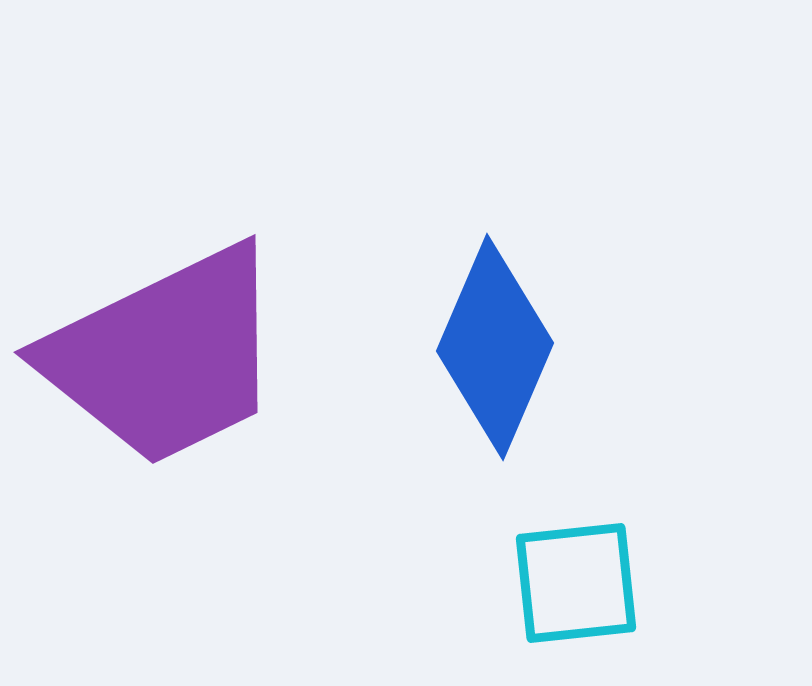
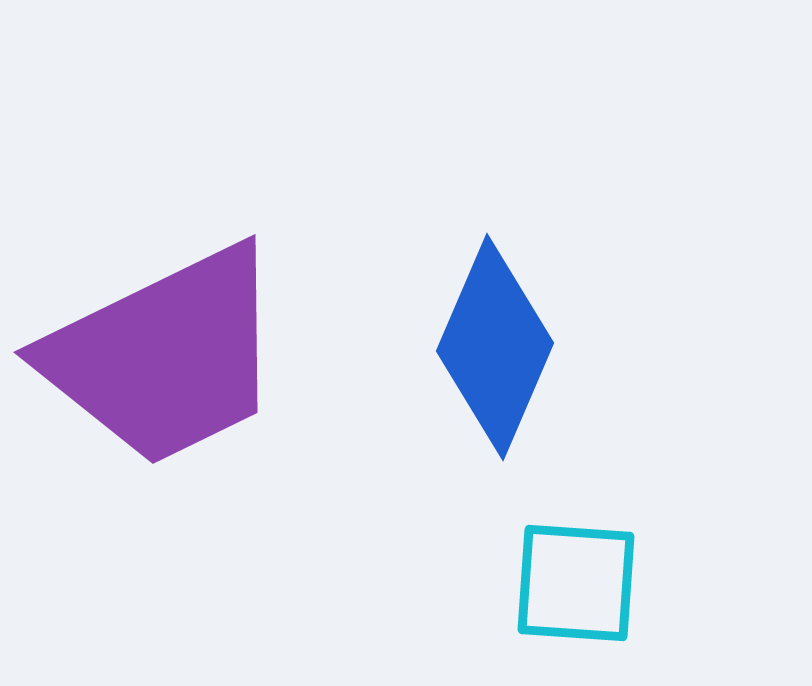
cyan square: rotated 10 degrees clockwise
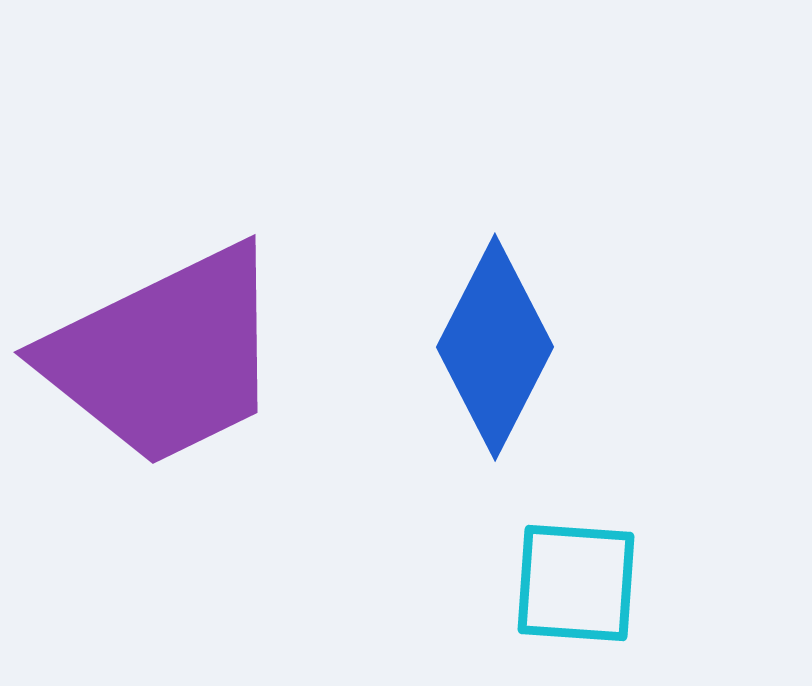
blue diamond: rotated 4 degrees clockwise
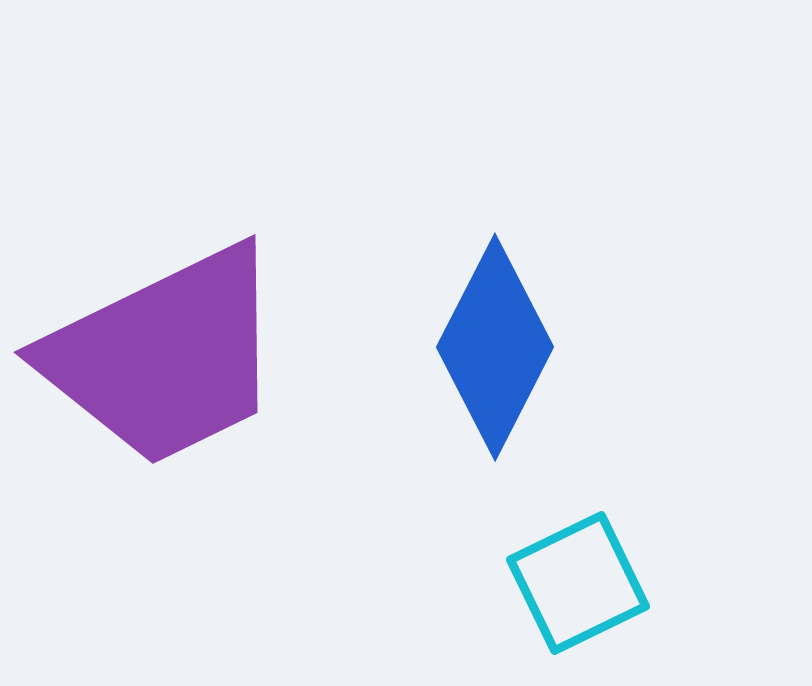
cyan square: moved 2 px right; rotated 30 degrees counterclockwise
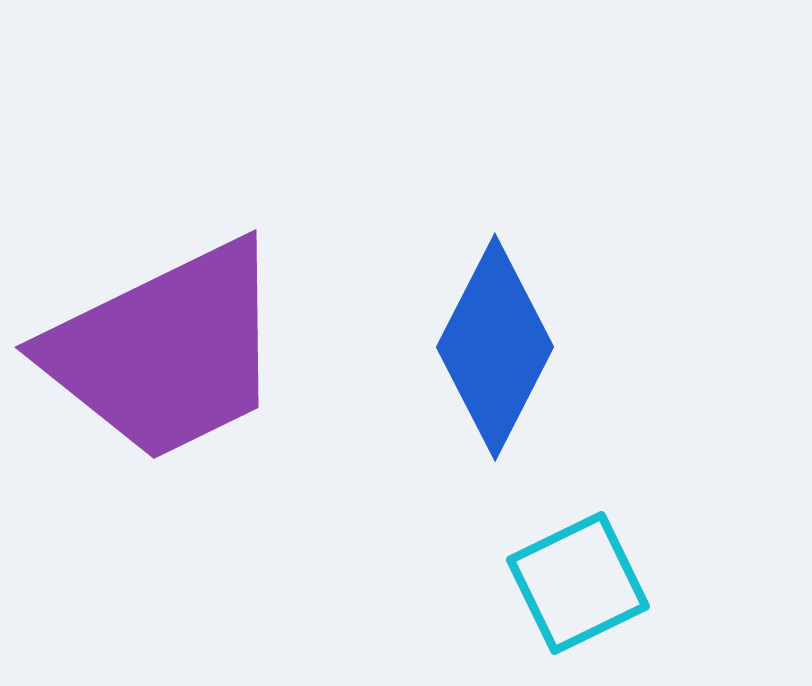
purple trapezoid: moved 1 px right, 5 px up
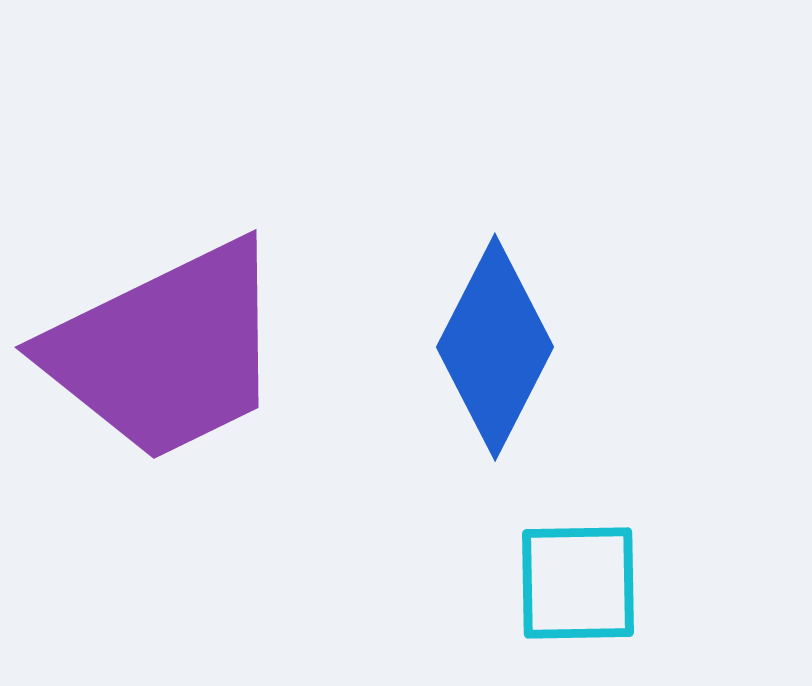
cyan square: rotated 25 degrees clockwise
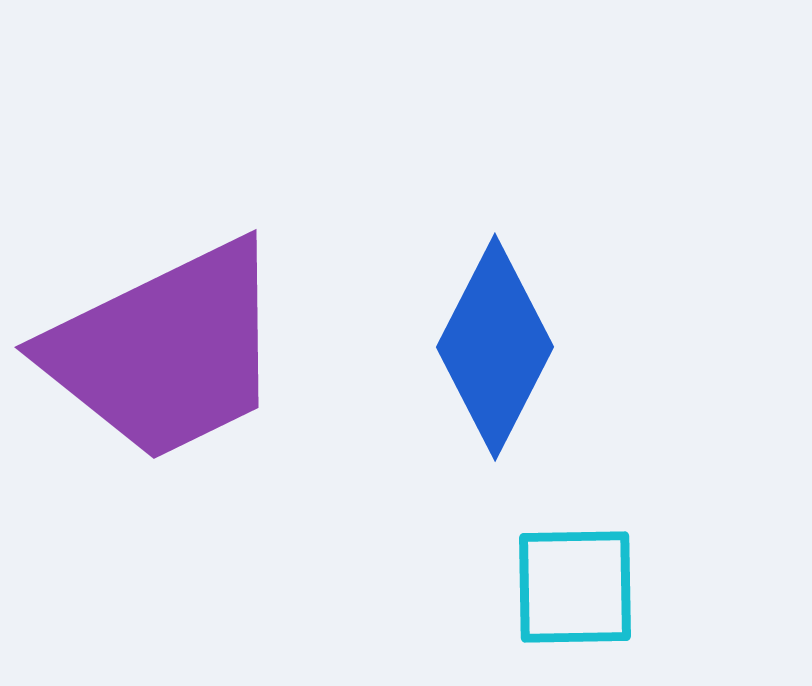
cyan square: moved 3 px left, 4 px down
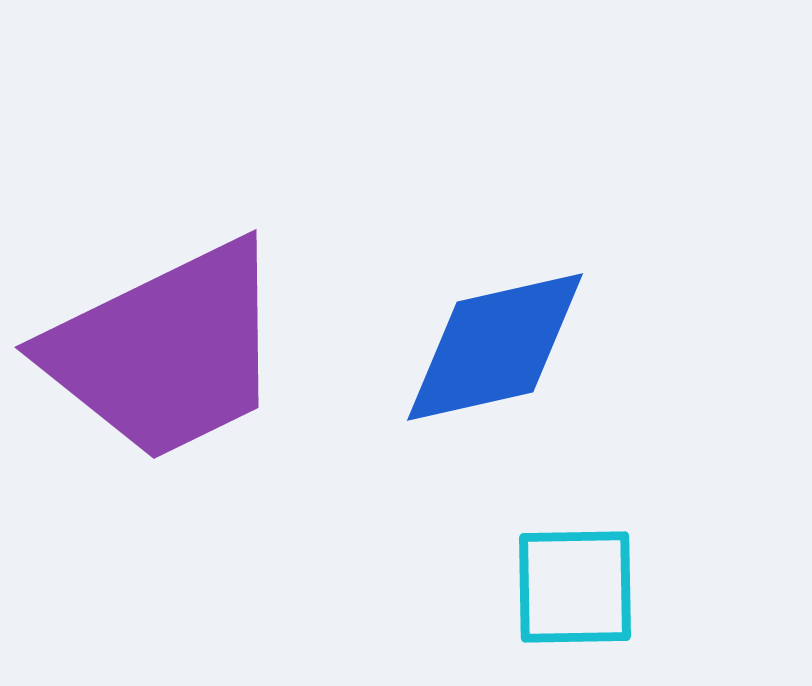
blue diamond: rotated 50 degrees clockwise
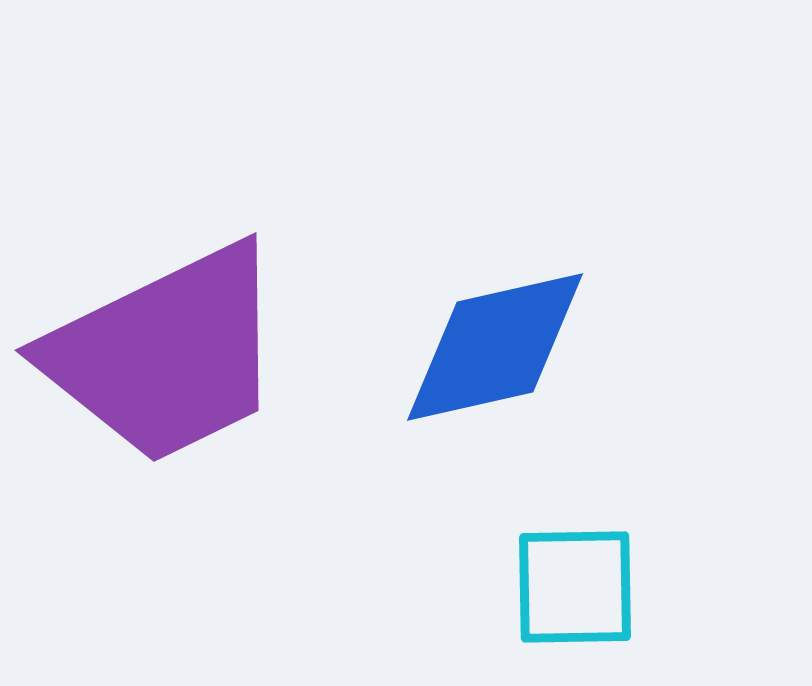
purple trapezoid: moved 3 px down
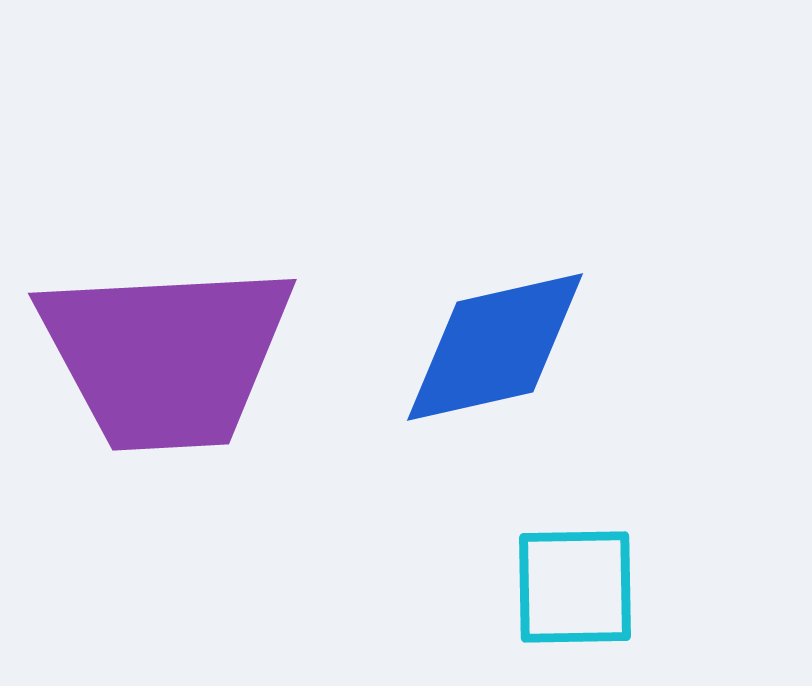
purple trapezoid: moved 2 px down; rotated 23 degrees clockwise
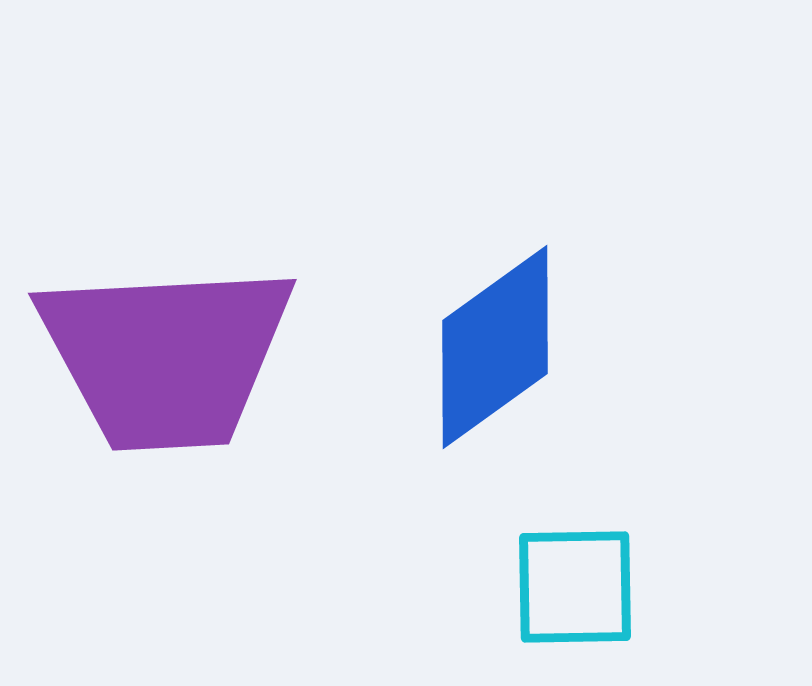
blue diamond: rotated 23 degrees counterclockwise
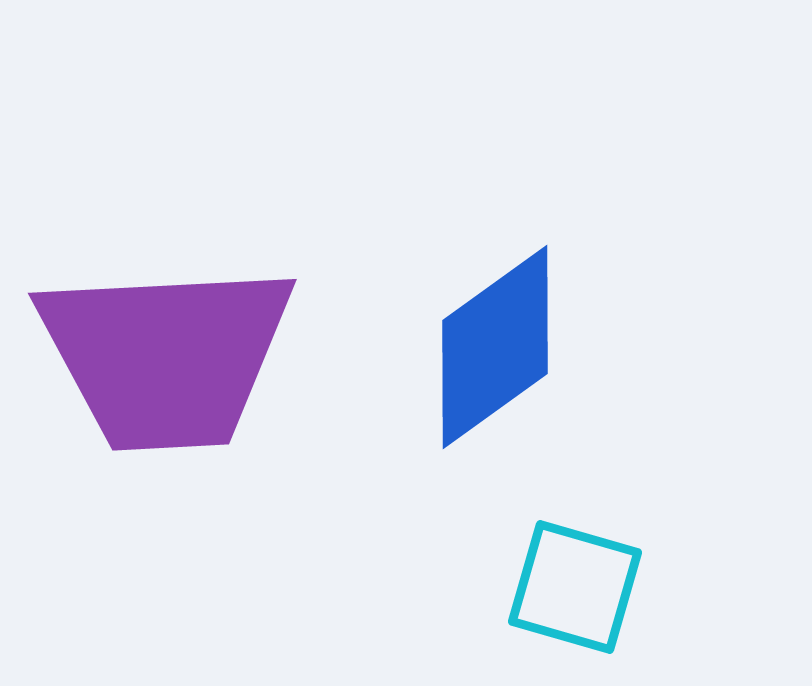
cyan square: rotated 17 degrees clockwise
